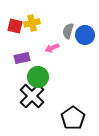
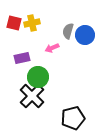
red square: moved 1 px left, 3 px up
black pentagon: rotated 20 degrees clockwise
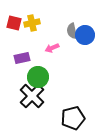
gray semicircle: moved 4 px right; rotated 28 degrees counterclockwise
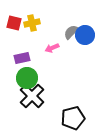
gray semicircle: moved 1 px left, 1 px down; rotated 56 degrees clockwise
green circle: moved 11 px left, 1 px down
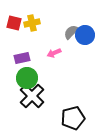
pink arrow: moved 2 px right, 5 px down
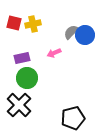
yellow cross: moved 1 px right, 1 px down
black cross: moved 13 px left, 9 px down
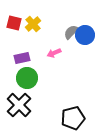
yellow cross: rotated 28 degrees counterclockwise
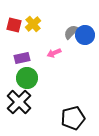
red square: moved 2 px down
black cross: moved 3 px up
